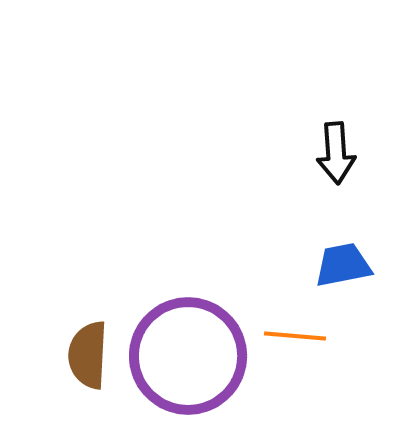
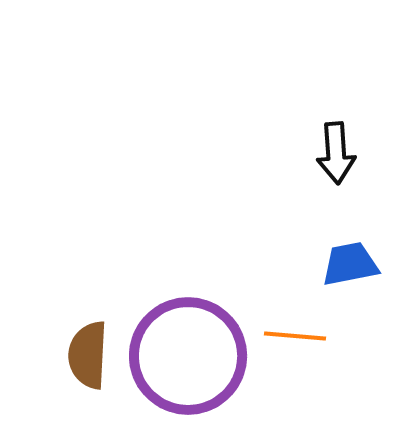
blue trapezoid: moved 7 px right, 1 px up
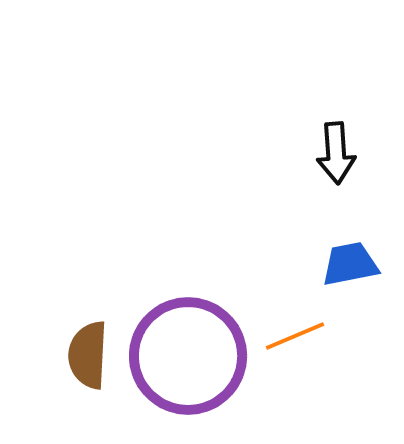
orange line: rotated 28 degrees counterclockwise
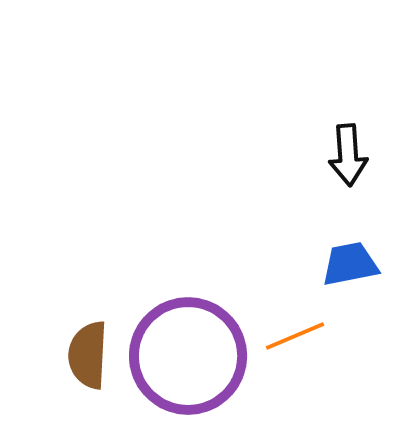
black arrow: moved 12 px right, 2 px down
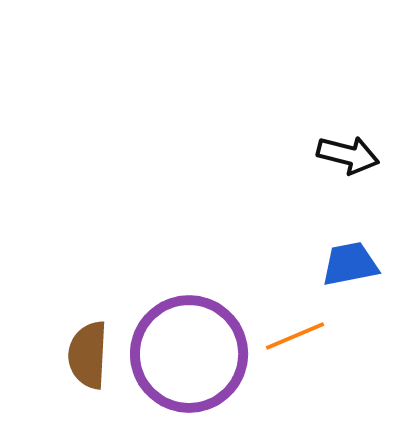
black arrow: rotated 72 degrees counterclockwise
purple circle: moved 1 px right, 2 px up
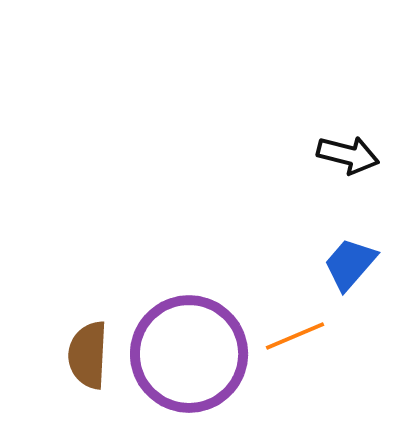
blue trapezoid: rotated 38 degrees counterclockwise
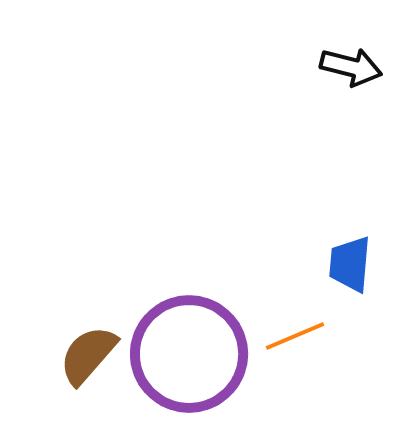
black arrow: moved 3 px right, 88 px up
blue trapezoid: rotated 36 degrees counterclockwise
brown semicircle: rotated 38 degrees clockwise
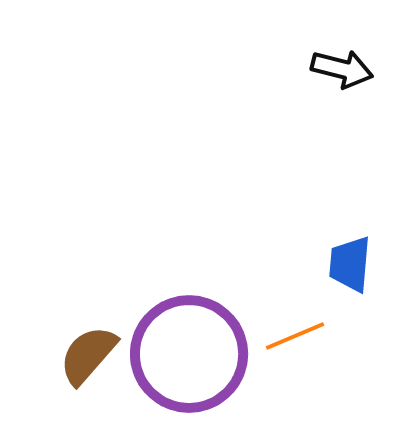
black arrow: moved 9 px left, 2 px down
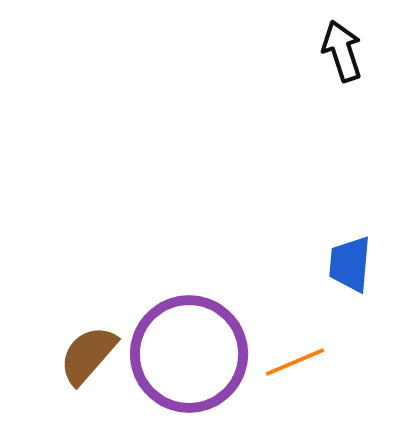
black arrow: moved 18 px up; rotated 122 degrees counterclockwise
orange line: moved 26 px down
